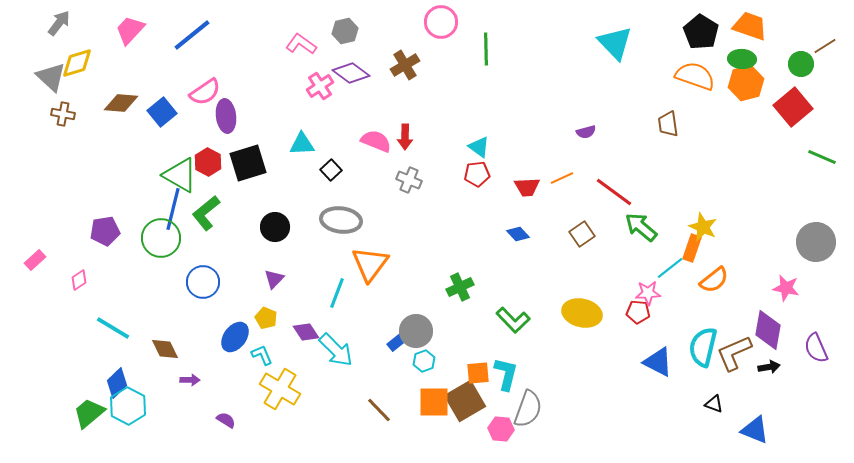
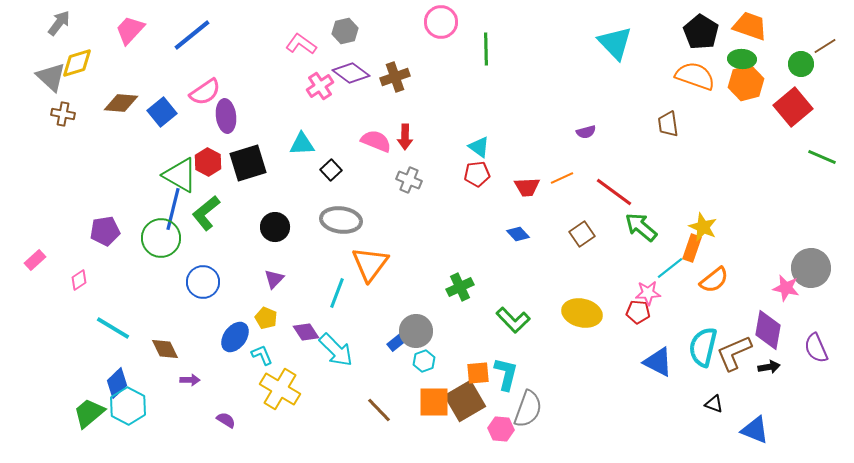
brown cross at (405, 65): moved 10 px left, 12 px down; rotated 12 degrees clockwise
gray circle at (816, 242): moved 5 px left, 26 px down
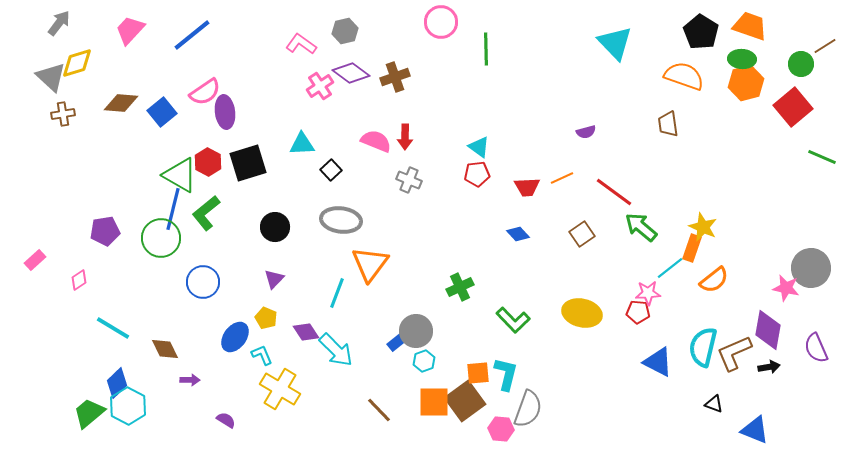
orange semicircle at (695, 76): moved 11 px left
brown cross at (63, 114): rotated 20 degrees counterclockwise
purple ellipse at (226, 116): moved 1 px left, 4 px up
brown square at (465, 401): rotated 6 degrees counterclockwise
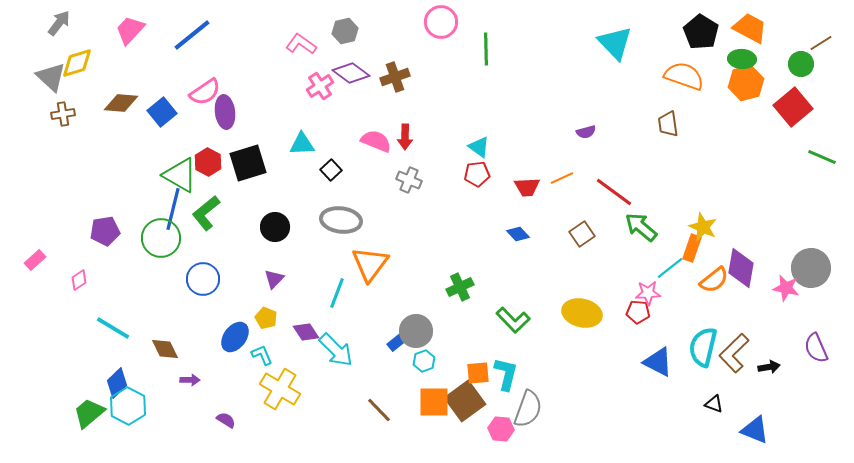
orange trapezoid at (750, 26): moved 2 px down; rotated 9 degrees clockwise
brown line at (825, 46): moved 4 px left, 3 px up
blue circle at (203, 282): moved 3 px up
purple diamond at (768, 330): moved 27 px left, 62 px up
brown L-shape at (734, 353): rotated 21 degrees counterclockwise
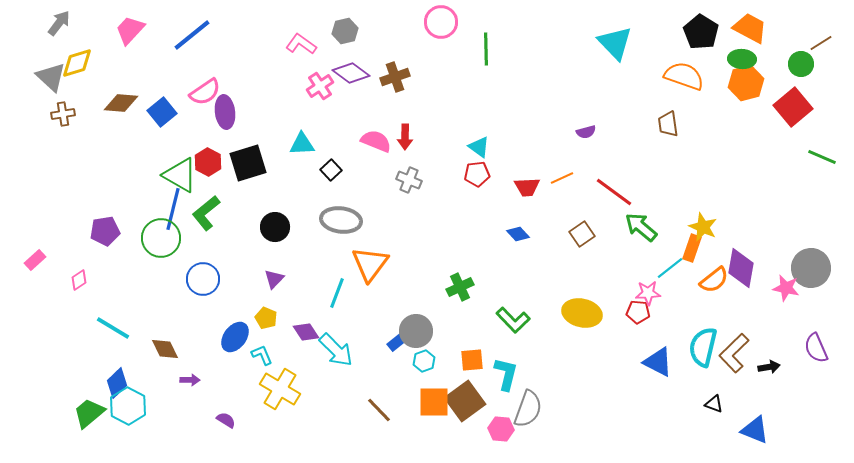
orange square at (478, 373): moved 6 px left, 13 px up
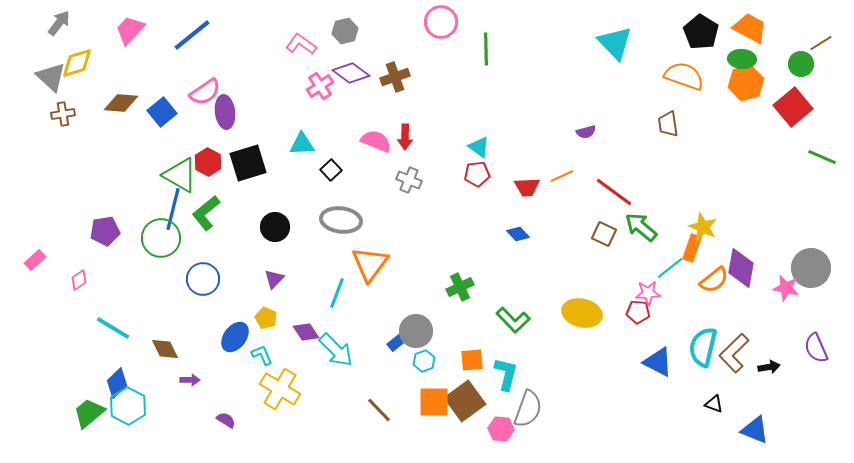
orange line at (562, 178): moved 2 px up
brown square at (582, 234): moved 22 px right; rotated 30 degrees counterclockwise
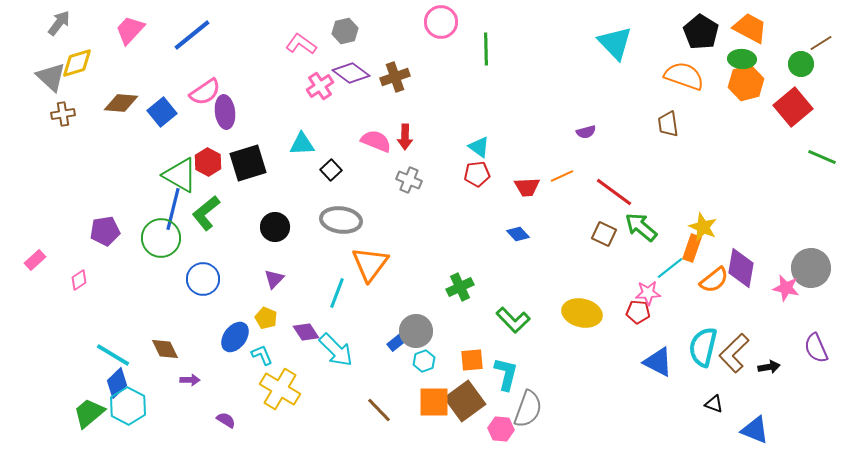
cyan line at (113, 328): moved 27 px down
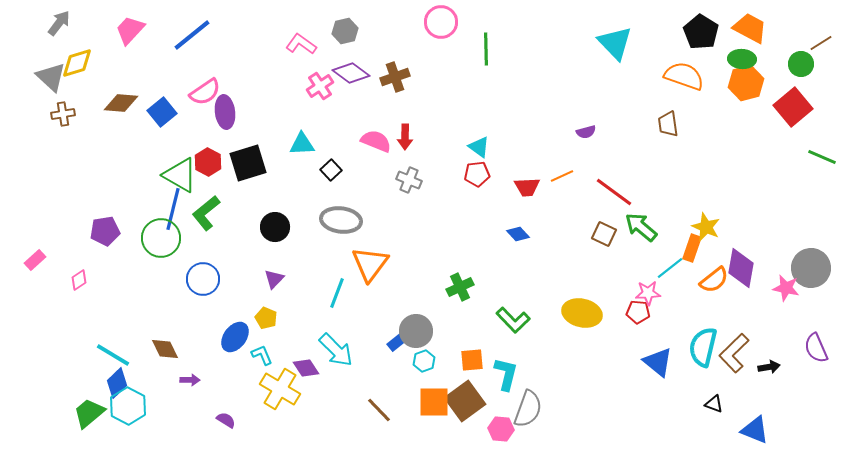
yellow star at (703, 227): moved 3 px right
purple diamond at (306, 332): moved 36 px down
blue triangle at (658, 362): rotated 12 degrees clockwise
